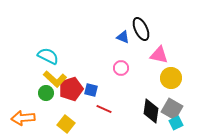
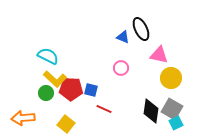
red pentagon: rotated 20 degrees clockwise
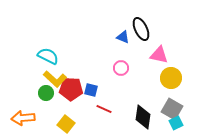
black diamond: moved 8 px left, 6 px down
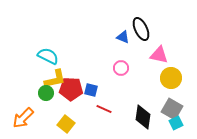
yellow L-shape: rotated 55 degrees counterclockwise
orange arrow: rotated 40 degrees counterclockwise
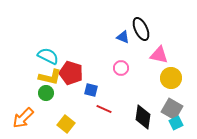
yellow L-shape: moved 5 px left, 2 px up; rotated 25 degrees clockwise
red pentagon: moved 16 px up; rotated 15 degrees clockwise
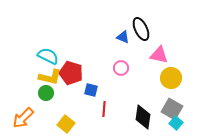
red line: rotated 70 degrees clockwise
cyan square: rotated 24 degrees counterclockwise
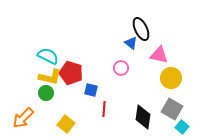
blue triangle: moved 8 px right, 6 px down; rotated 16 degrees clockwise
cyan square: moved 6 px right, 4 px down
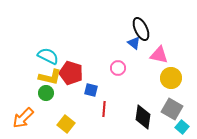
blue triangle: moved 3 px right
pink circle: moved 3 px left
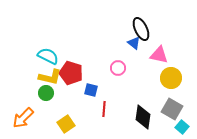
yellow square: rotated 18 degrees clockwise
